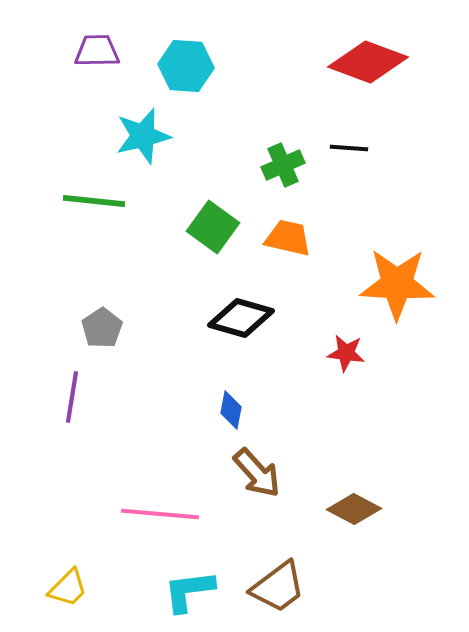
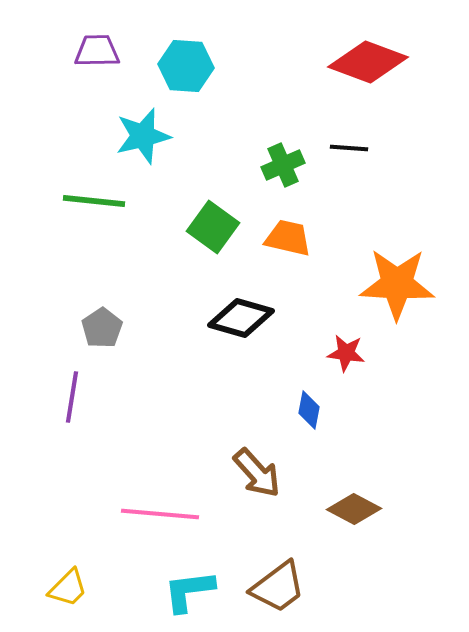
blue diamond: moved 78 px right
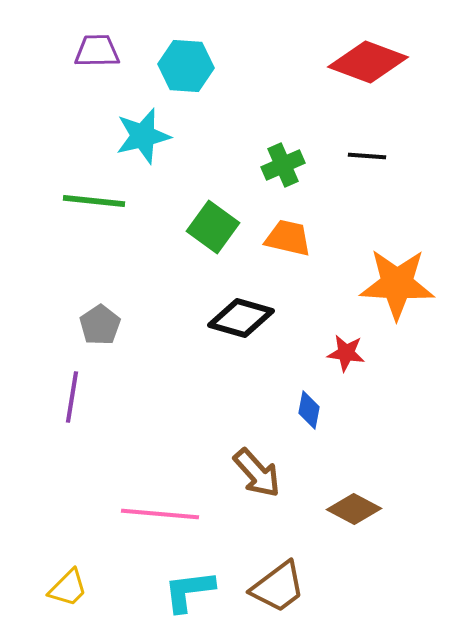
black line: moved 18 px right, 8 px down
gray pentagon: moved 2 px left, 3 px up
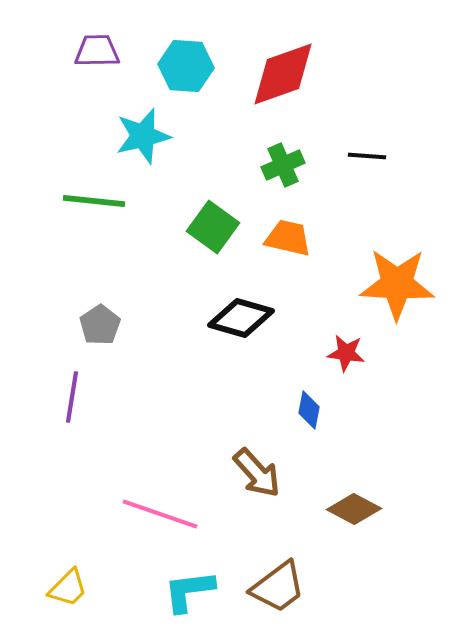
red diamond: moved 85 px left, 12 px down; rotated 40 degrees counterclockwise
pink line: rotated 14 degrees clockwise
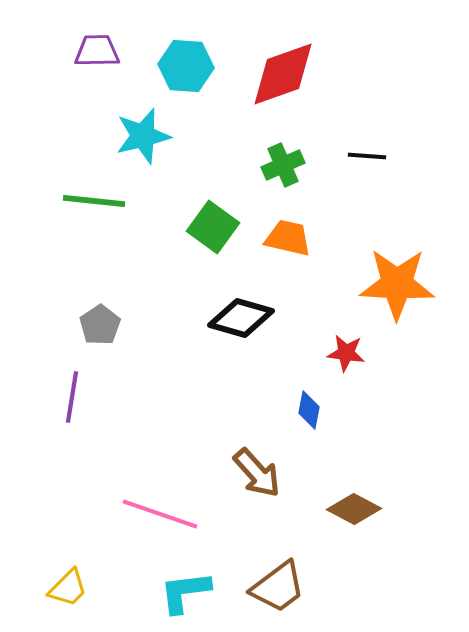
cyan L-shape: moved 4 px left, 1 px down
